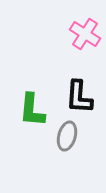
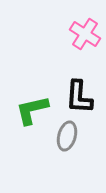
green L-shape: rotated 72 degrees clockwise
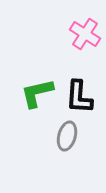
green L-shape: moved 5 px right, 17 px up
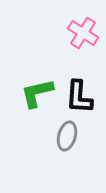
pink cross: moved 2 px left, 1 px up
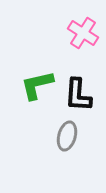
green L-shape: moved 8 px up
black L-shape: moved 1 px left, 2 px up
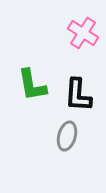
green L-shape: moved 5 px left; rotated 87 degrees counterclockwise
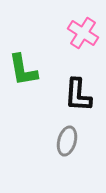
green L-shape: moved 9 px left, 15 px up
gray ellipse: moved 5 px down
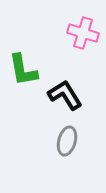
pink cross: rotated 16 degrees counterclockwise
black L-shape: moved 13 px left; rotated 144 degrees clockwise
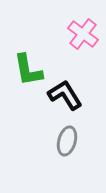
pink cross: moved 1 px down; rotated 20 degrees clockwise
green L-shape: moved 5 px right
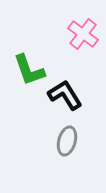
green L-shape: moved 1 px right; rotated 9 degrees counterclockwise
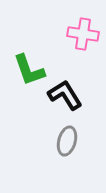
pink cross: rotated 28 degrees counterclockwise
